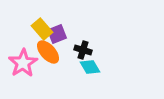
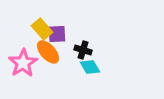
purple square: rotated 18 degrees clockwise
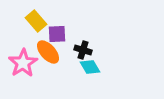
yellow rectangle: moved 6 px left, 8 px up
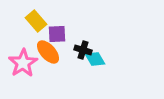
cyan diamond: moved 5 px right, 8 px up
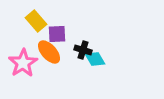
orange ellipse: moved 1 px right
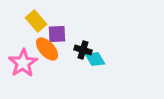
orange ellipse: moved 2 px left, 3 px up
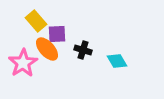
cyan diamond: moved 22 px right, 2 px down
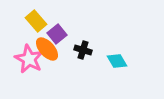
purple square: rotated 36 degrees counterclockwise
pink star: moved 6 px right, 4 px up; rotated 12 degrees counterclockwise
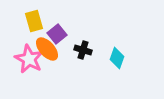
yellow rectangle: moved 2 px left; rotated 25 degrees clockwise
cyan diamond: moved 3 px up; rotated 50 degrees clockwise
